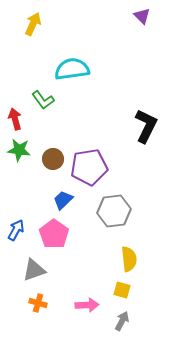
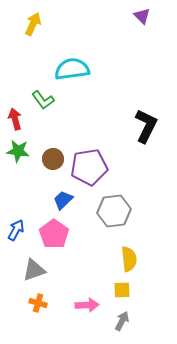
green star: moved 1 px left, 1 px down
yellow square: rotated 18 degrees counterclockwise
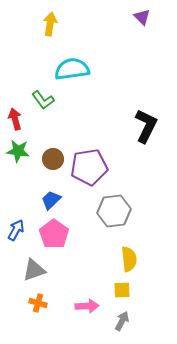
purple triangle: moved 1 px down
yellow arrow: moved 17 px right; rotated 15 degrees counterclockwise
blue trapezoid: moved 12 px left
pink arrow: moved 1 px down
